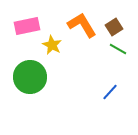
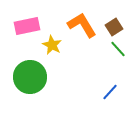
green line: rotated 18 degrees clockwise
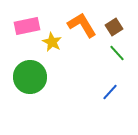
yellow star: moved 3 px up
green line: moved 1 px left, 4 px down
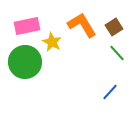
green circle: moved 5 px left, 15 px up
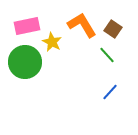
brown square: moved 1 px left, 2 px down; rotated 24 degrees counterclockwise
green line: moved 10 px left, 2 px down
